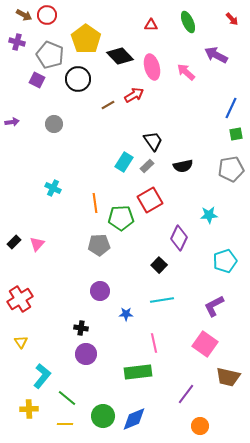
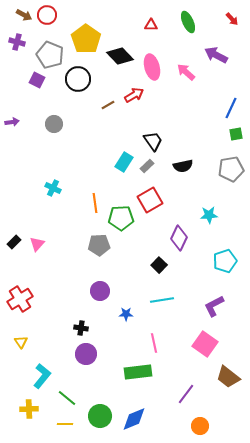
brown trapezoid at (228, 377): rotated 25 degrees clockwise
green circle at (103, 416): moved 3 px left
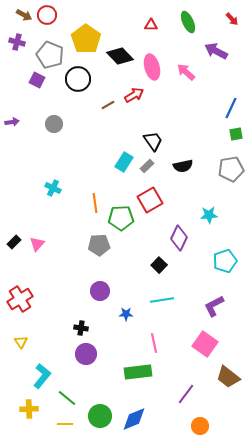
purple arrow at (216, 55): moved 4 px up
